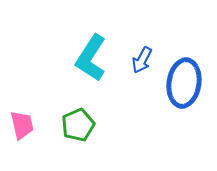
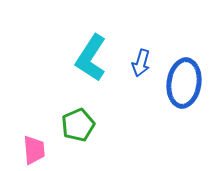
blue arrow: moved 1 px left, 3 px down; rotated 12 degrees counterclockwise
pink trapezoid: moved 12 px right, 25 px down; rotated 8 degrees clockwise
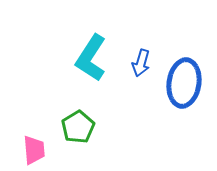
green pentagon: moved 2 px down; rotated 8 degrees counterclockwise
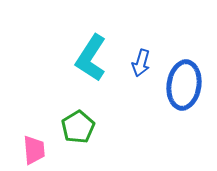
blue ellipse: moved 2 px down
